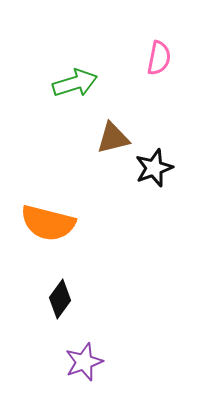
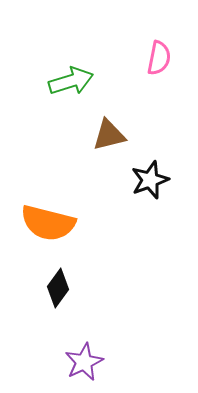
green arrow: moved 4 px left, 2 px up
brown triangle: moved 4 px left, 3 px up
black star: moved 4 px left, 12 px down
black diamond: moved 2 px left, 11 px up
purple star: rotated 6 degrees counterclockwise
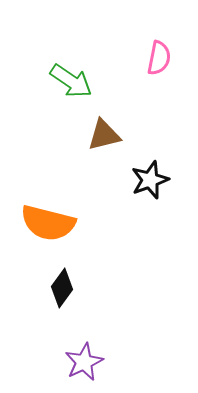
green arrow: rotated 51 degrees clockwise
brown triangle: moved 5 px left
black diamond: moved 4 px right
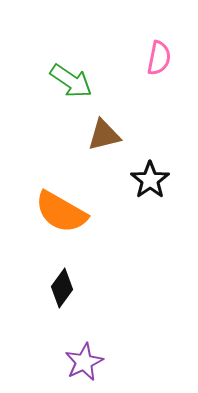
black star: rotated 15 degrees counterclockwise
orange semicircle: moved 13 px right, 11 px up; rotated 16 degrees clockwise
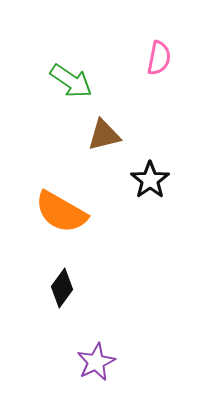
purple star: moved 12 px right
